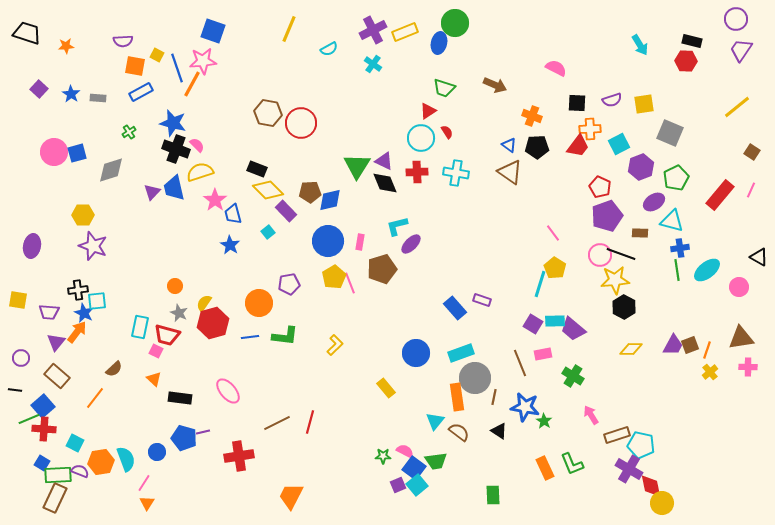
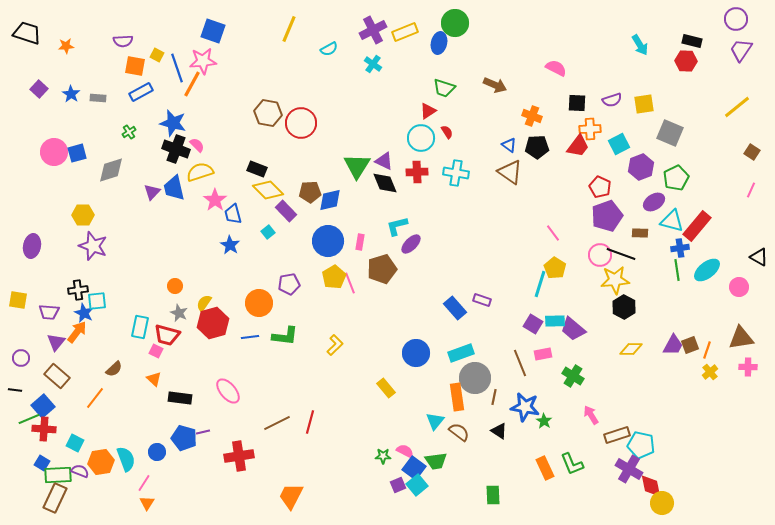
red rectangle at (720, 195): moved 23 px left, 31 px down
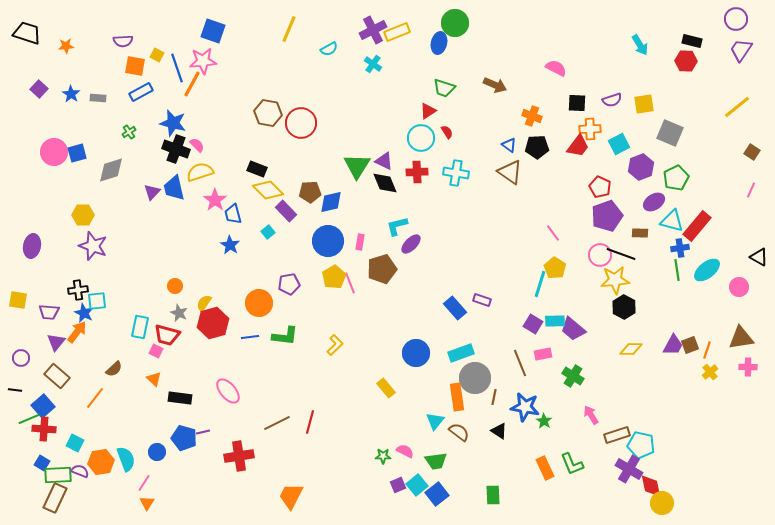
yellow rectangle at (405, 32): moved 8 px left
blue diamond at (330, 200): moved 1 px right, 2 px down
blue square at (414, 468): moved 23 px right, 26 px down; rotated 15 degrees clockwise
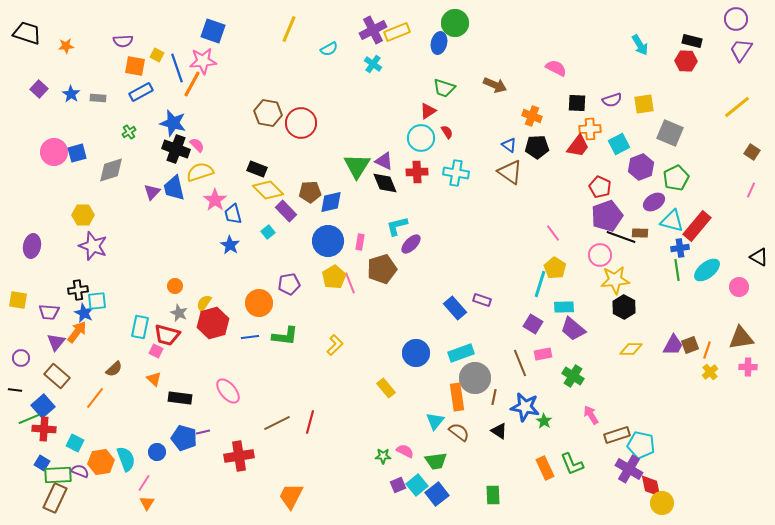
black line at (621, 254): moved 17 px up
cyan rectangle at (555, 321): moved 9 px right, 14 px up
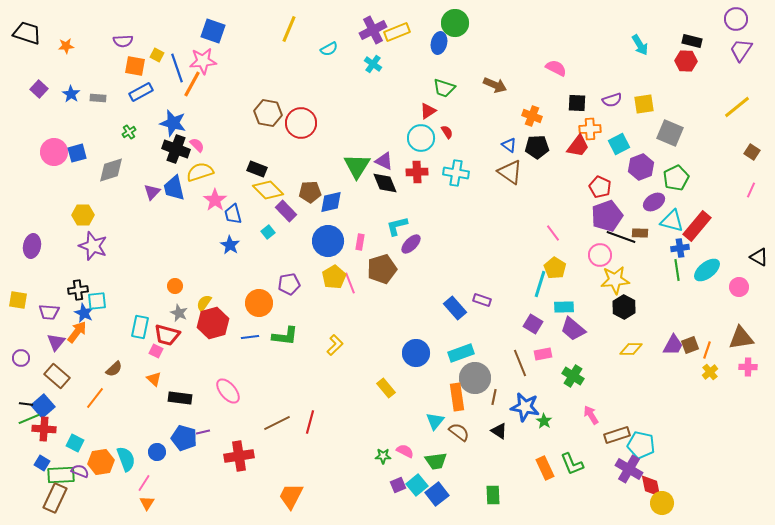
black line at (15, 390): moved 11 px right, 14 px down
green rectangle at (58, 475): moved 3 px right
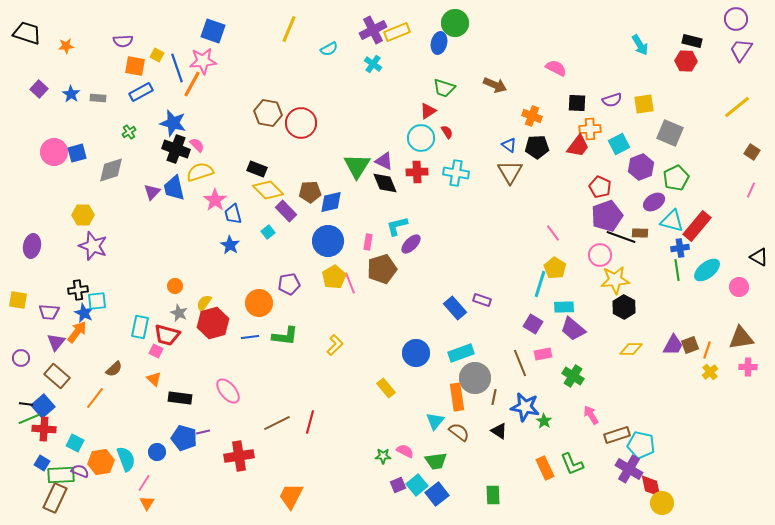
brown triangle at (510, 172): rotated 24 degrees clockwise
pink rectangle at (360, 242): moved 8 px right
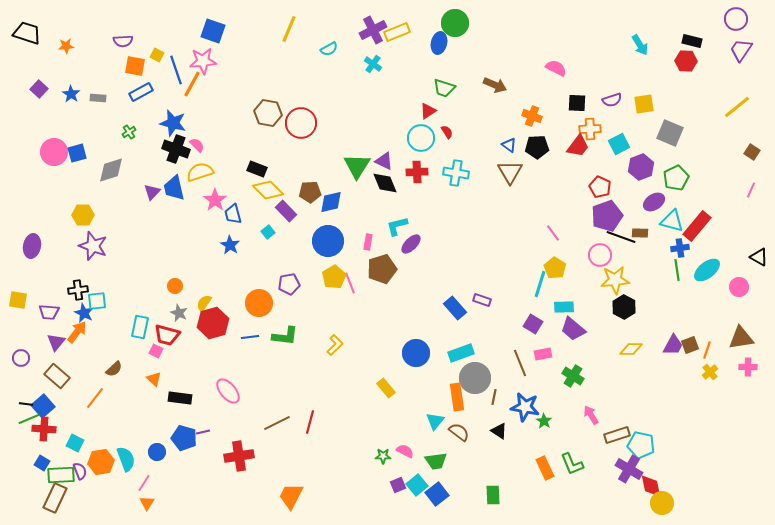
blue line at (177, 68): moved 1 px left, 2 px down
purple semicircle at (80, 471): rotated 48 degrees clockwise
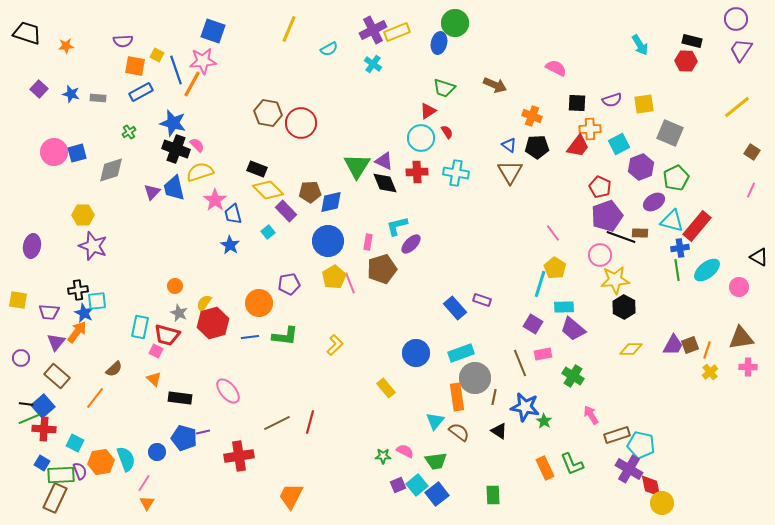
blue star at (71, 94): rotated 18 degrees counterclockwise
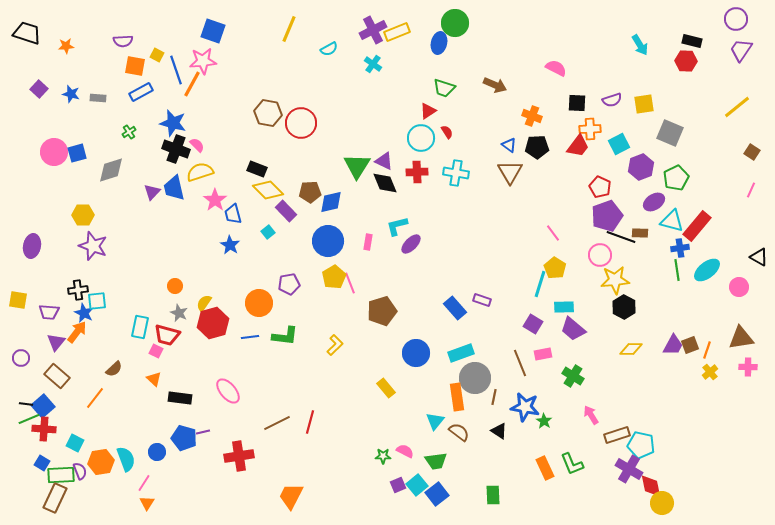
brown pentagon at (382, 269): moved 42 px down
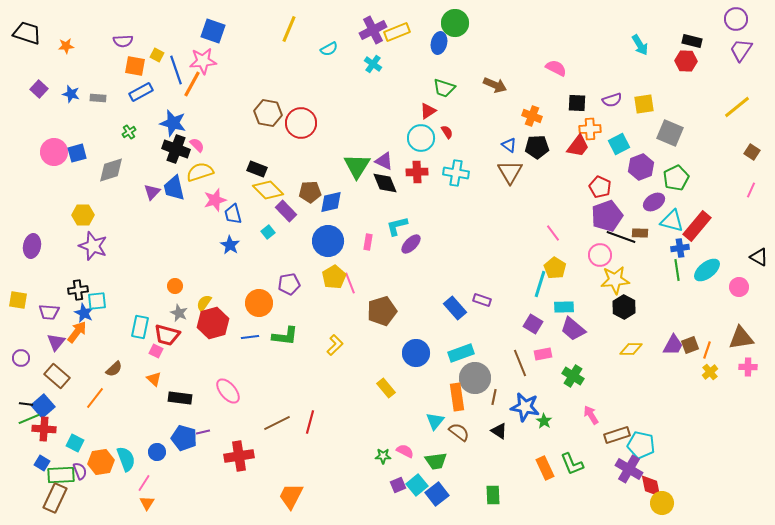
pink star at (215, 200): rotated 20 degrees clockwise
